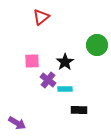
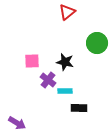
red triangle: moved 26 px right, 5 px up
green circle: moved 2 px up
black star: rotated 24 degrees counterclockwise
cyan rectangle: moved 2 px down
black rectangle: moved 2 px up
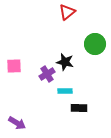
green circle: moved 2 px left, 1 px down
pink square: moved 18 px left, 5 px down
purple cross: moved 1 px left, 6 px up; rotated 21 degrees clockwise
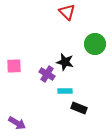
red triangle: rotated 36 degrees counterclockwise
purple cross: rotated 28 degrees counterclockwise
black rectangle: rotated 21 degrees clockwise
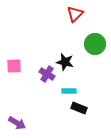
red triangle: moved 8 px right, 2 px down; rotated 30 degrees clockwise
cyan rectangle: moved 4 px right
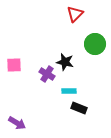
pink square: moved 1 px up
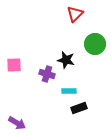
black star: moved 1 px right, 2 px up
purple cross: rotated 14 degrees counterclockwise
black rectangle: rotated 42 degrees counterclockwise
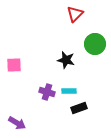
purple cross: moved 18 px down
